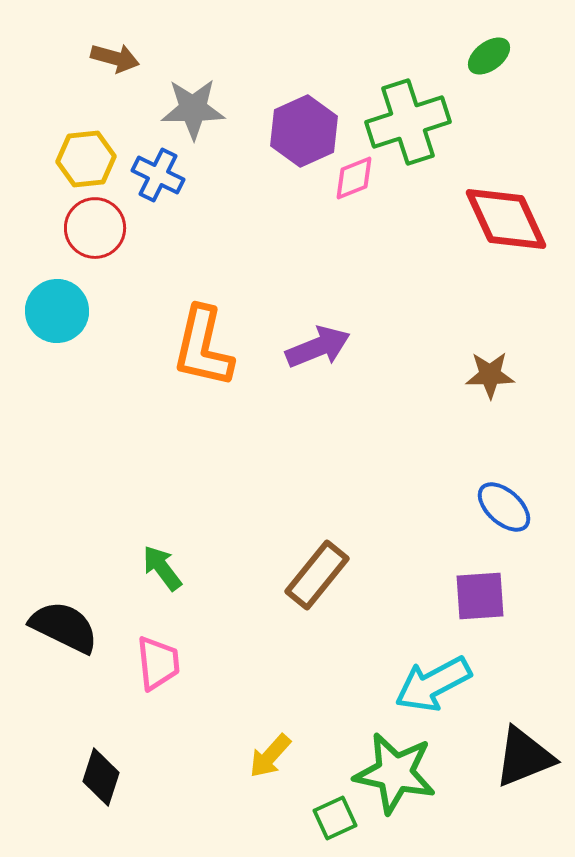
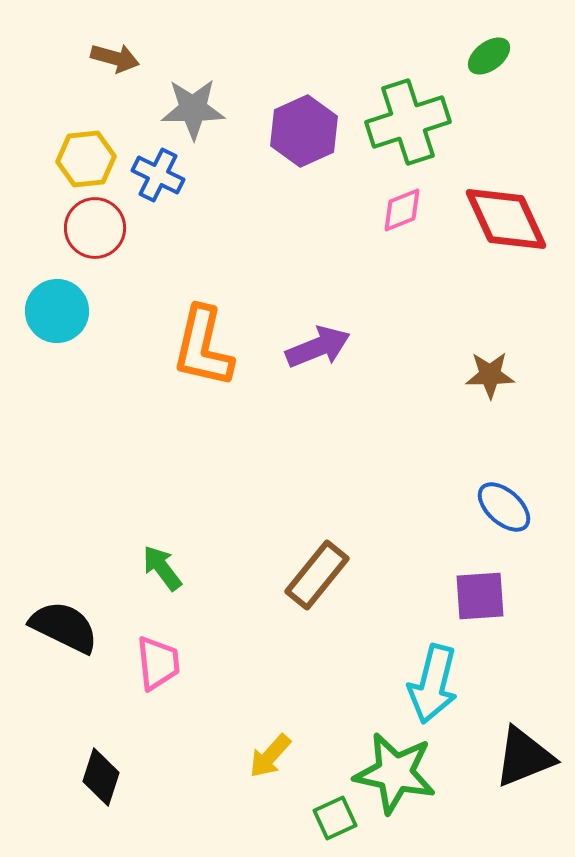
pink diamond: moved 48 px right, 32 px down
cyan arrow: rotated 48 degrees counterclockwise
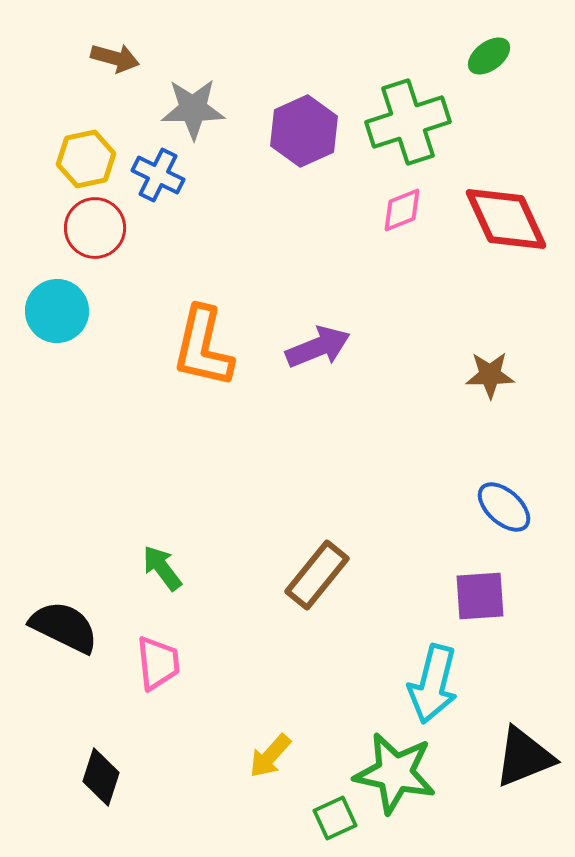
yellow hexagon: rotated 6 degrees counterclockwise
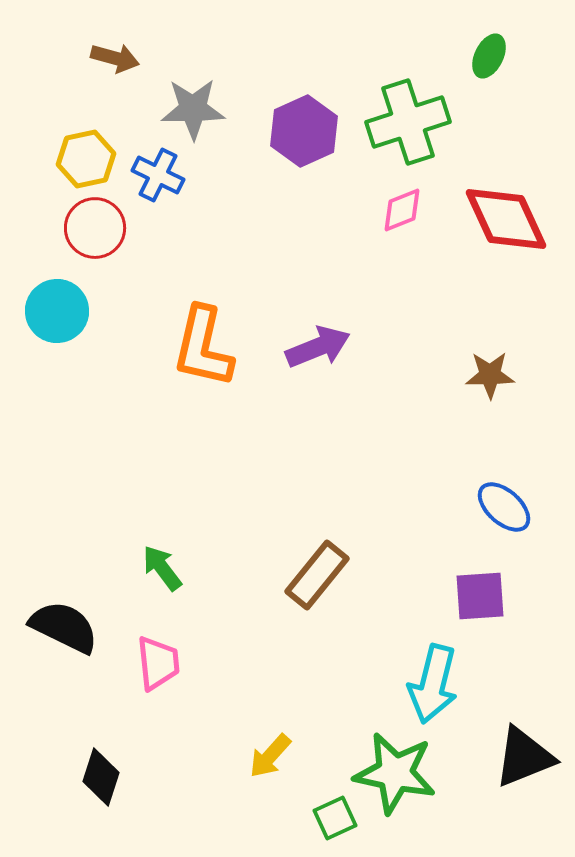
green ellipse: rotated 27 degrees counterclockwise
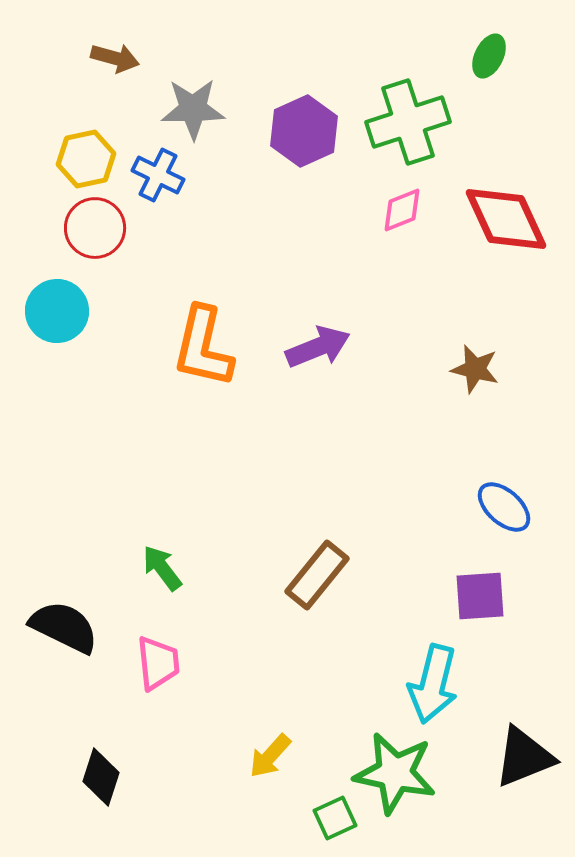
brown star: moved 15 px left, 6 px up; rotated 15 degrees clockwise
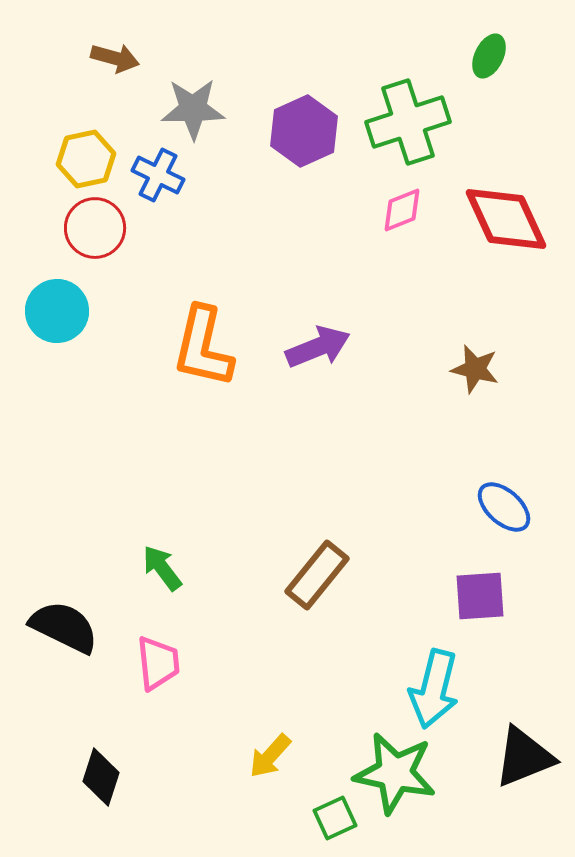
cyan arrow: moved 1 px right, 5 px down
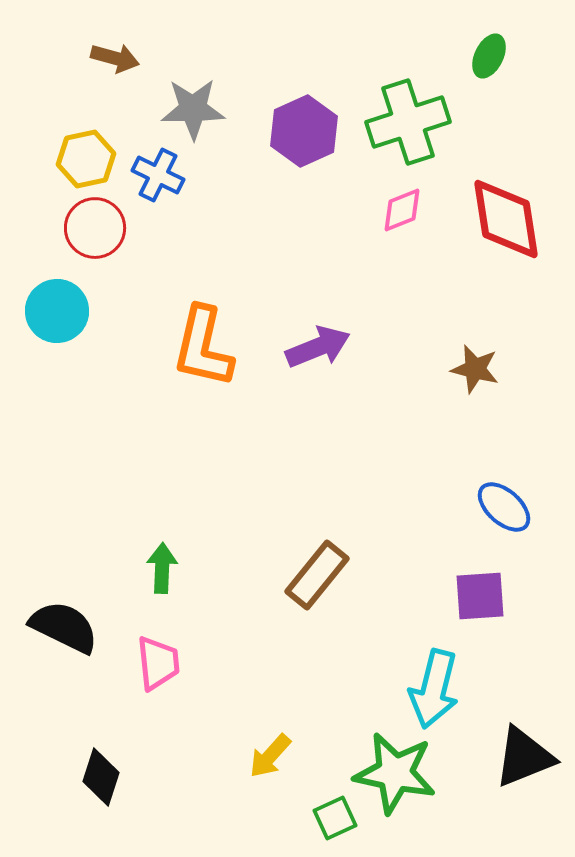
red diamond: rotated 16 degrees clockwise
green arrow: rotated 39 degrees clockwise
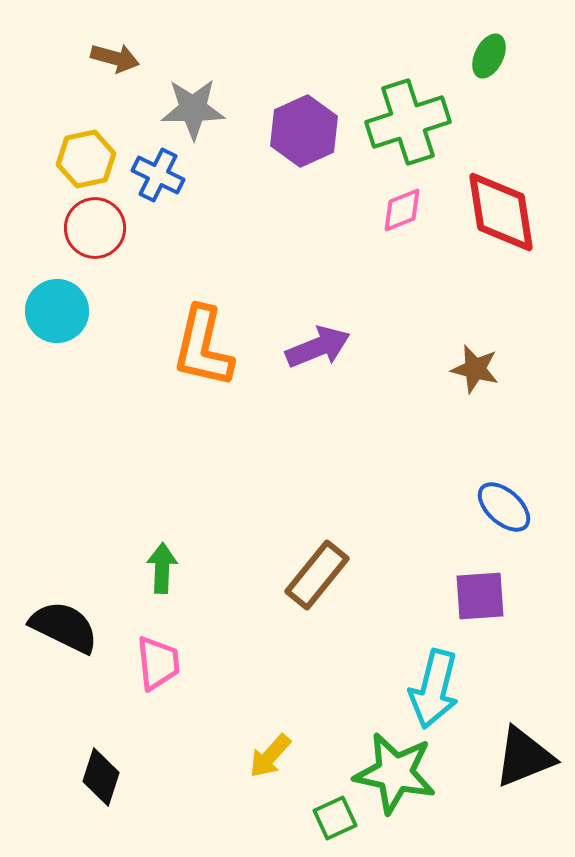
red diamond: moved 5 px left, 7 px up
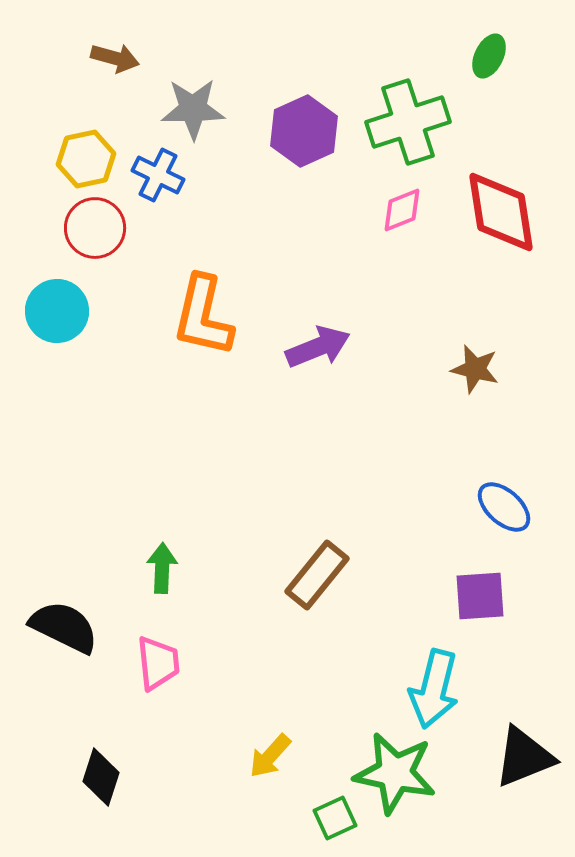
orange L-shape: moved 31 px up
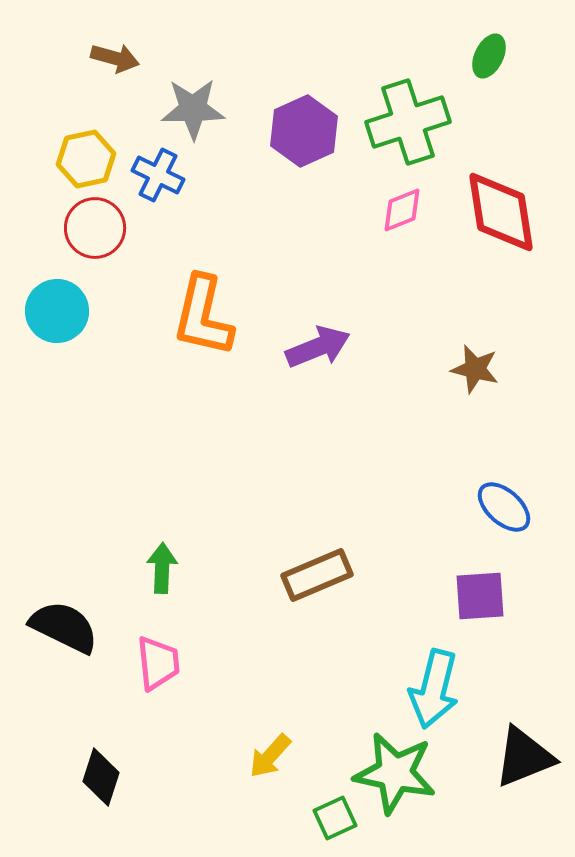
brown rectangle: rotated 28 degrees clockwise
